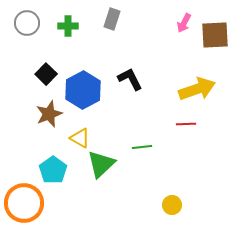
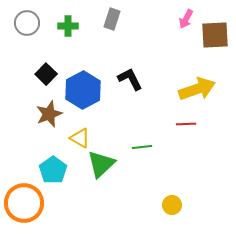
pink arrow: moved 2 px right, 4 px up
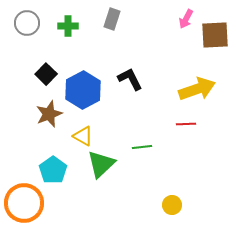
yellow triangle: moved 3 px right, 2 px up
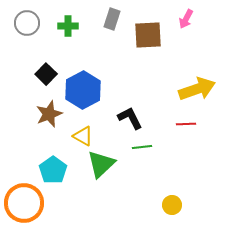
brown square: moved 67 px left
black L-shape: moved 39 px down
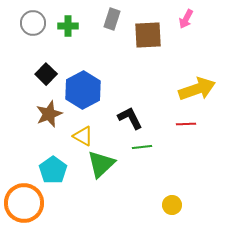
gray circle: moved 6 px right
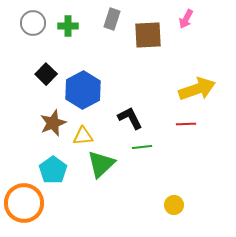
brown star: moved 4 px right, 9 px down
yellow triangle: rotated 35 degrees counterclockwise
yellow circle: moved 2 px right
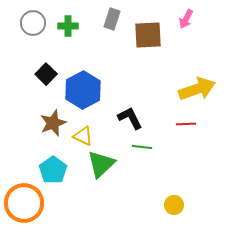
yellow triangle: rotated 30 degrees clockwise
green line: rotated 12 degrees clockwise
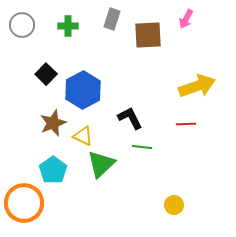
gray circle: moved 11 px left, 2 px down
yellow arrow: moved 3 px up
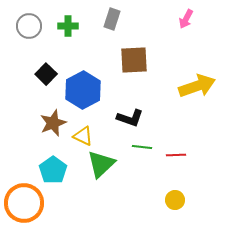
gray circle: moved 7 px right, 1 px down
brown square: moved 14 px left, 25 px down
black L-shape: rotated 136 degrees clockwise
red line: moved 10 px left, 31 px down
yellow circle: moved 1 px right, 5 px up
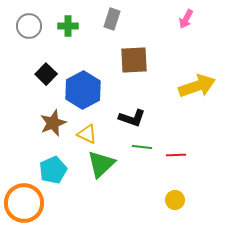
black L-shape: moved 2 px right
yellow triangle: moved 4 px right, 2 px up
cyan pentagon: rotated 12 degrees clockwise
